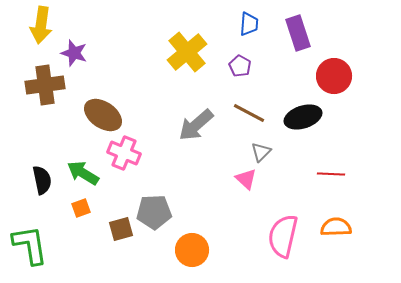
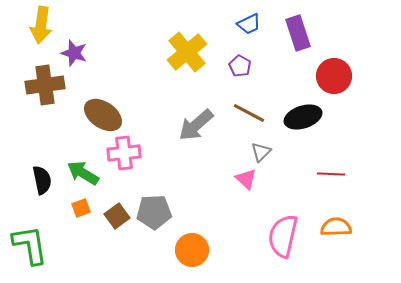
blue trapezoid: rotated 60 degrees clockwise
pink cross: rotated 28 degrees counterclockwise
brown square: moved 4 px left, 13 px up; rotated 20 degrees counterclockwise
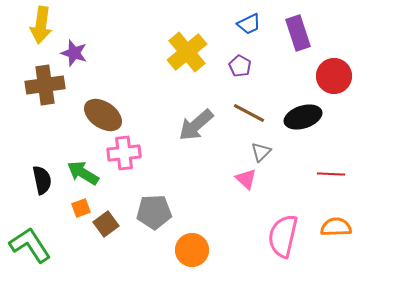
brown square: moved 11 px left, 8 px down
green L-shape: rotated 24 degrees counterclockwise
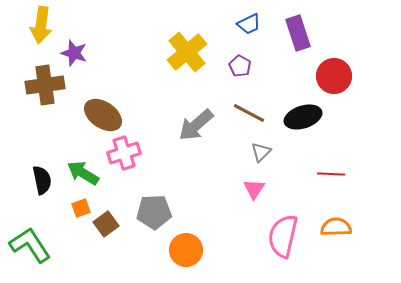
pink cross: rotated 12 degrees counterclockwise
pink triangle: moved 8 px right, 10 px down; rotated 20 degrees clockwise
orange circle: moved 6 px left
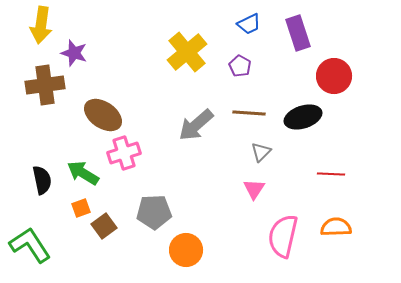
brown line: rotated 24 degrees counterclockwise
brown square: moved 2 px left, 2 px down
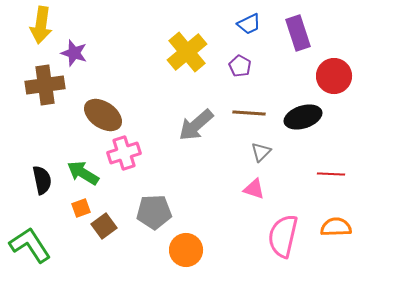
pink triangle: rotated 45 degrees counterclockwise
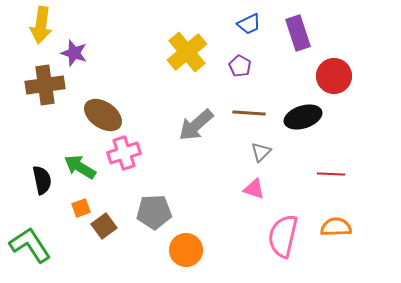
green arrow: moved 3 px left, 6 px up
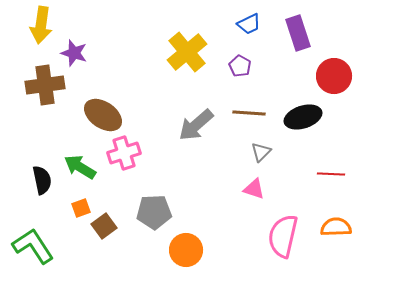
green L-shape: moved 3 px right, 1 px down
